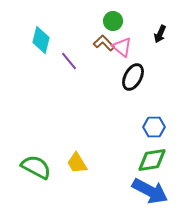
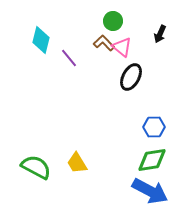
purple line: moved 3 px up
black ellipse: moved 2 px left
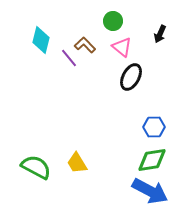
brown L-shape: moved 19 px left, 2 px down
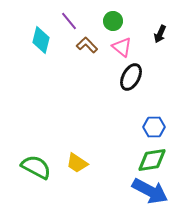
brown L-shape: moved 2 px right
purple line: moved 37 px up
yellow trapezoid: rotated 25 degrees counterclockwise
